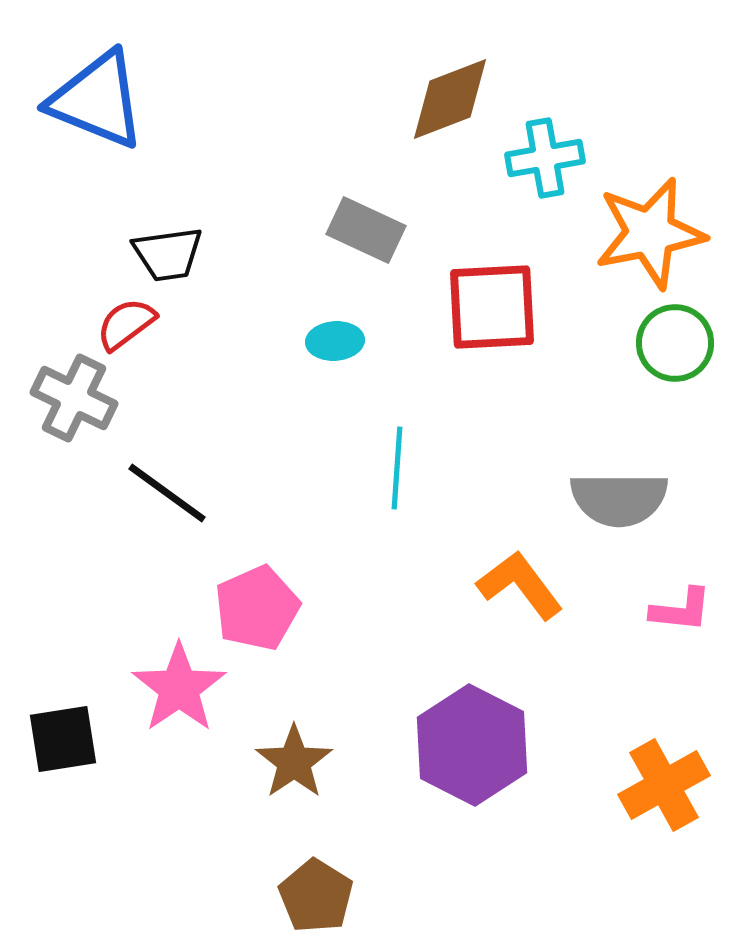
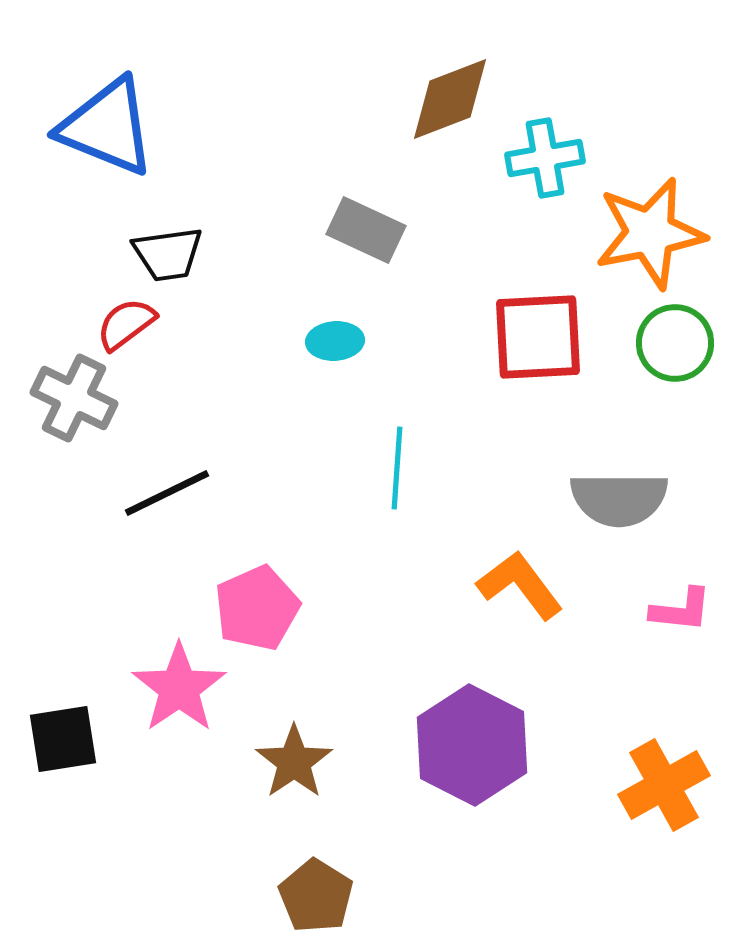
blue triangle: moved 10 px right, 27 px down
red square: moved 46 px right, 30 px down
black line: rotated 62 degrees counterclockwise
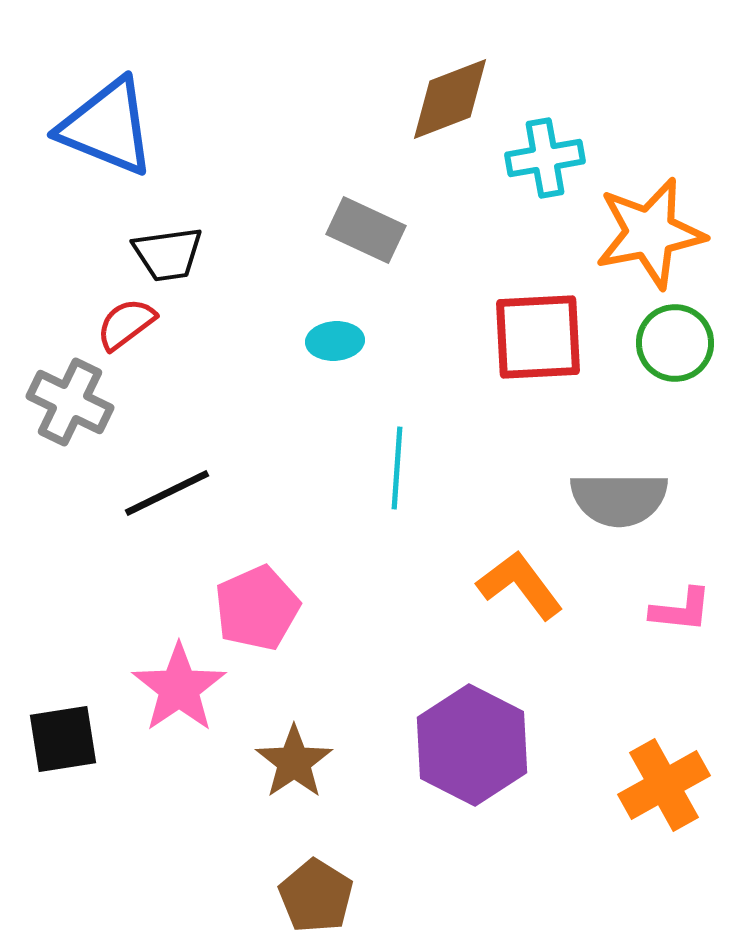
gray cross: moved 4 px left, 4 px down
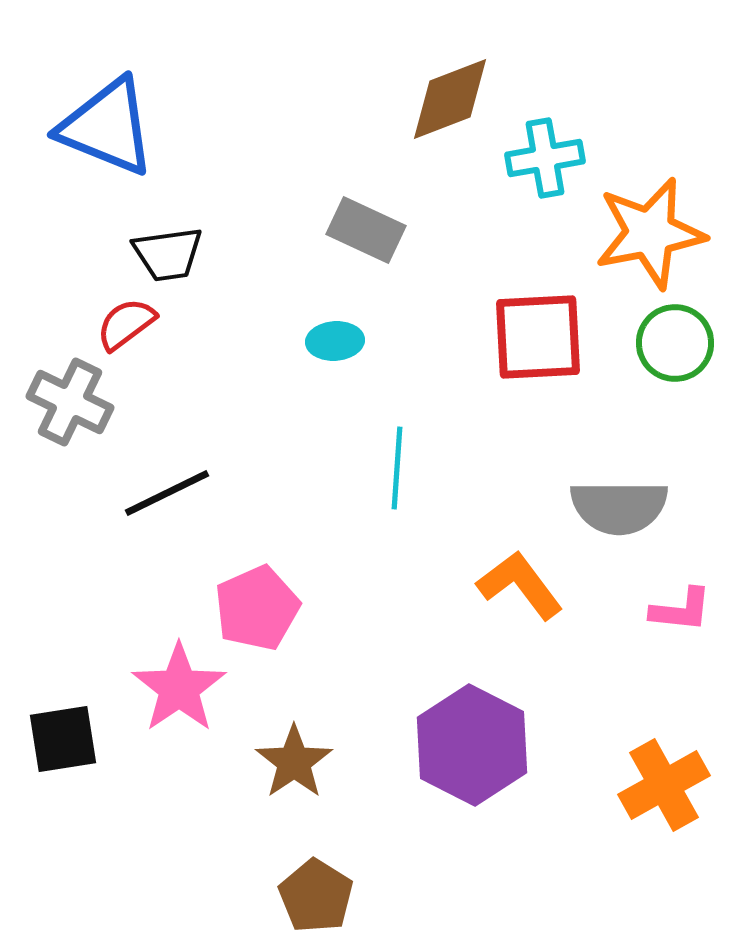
gray semicircle: moved 8 px down
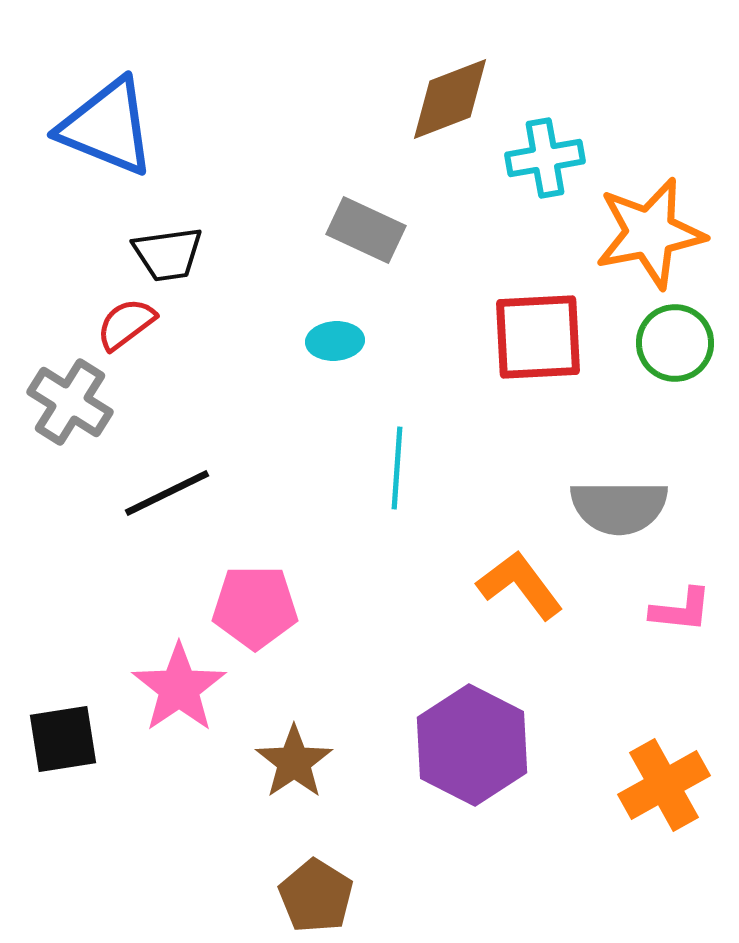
gray cross: rotated 6 degrees clockwise
pink pentagon: moved 2 px left, 1 px up; rotated 24 degrees clockwise
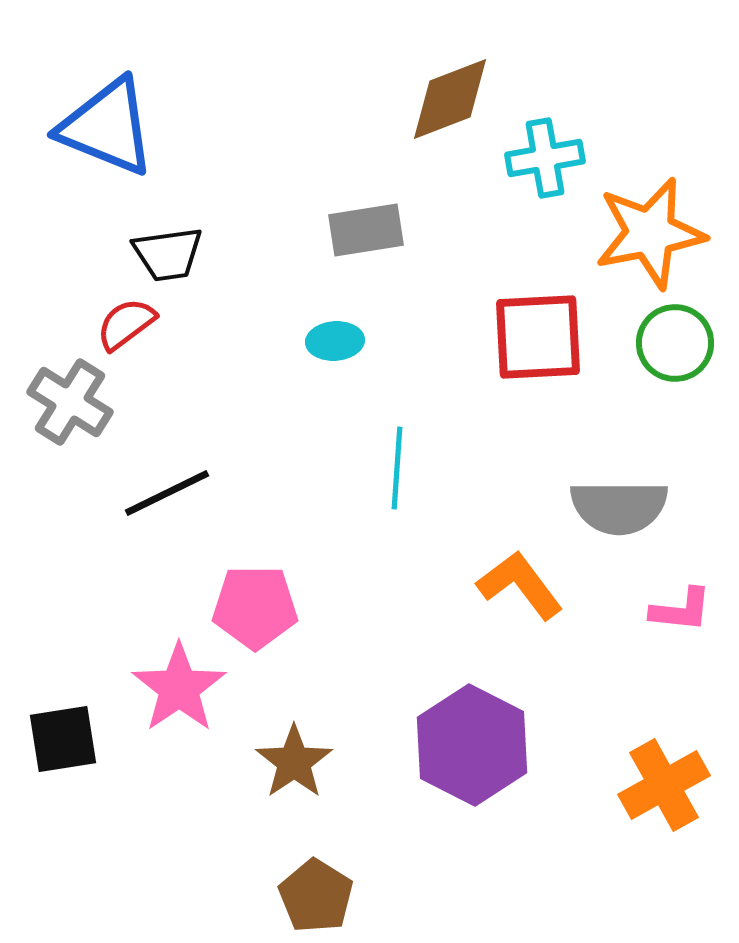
gray rectangle: rotated 34 degrees counterclockwise
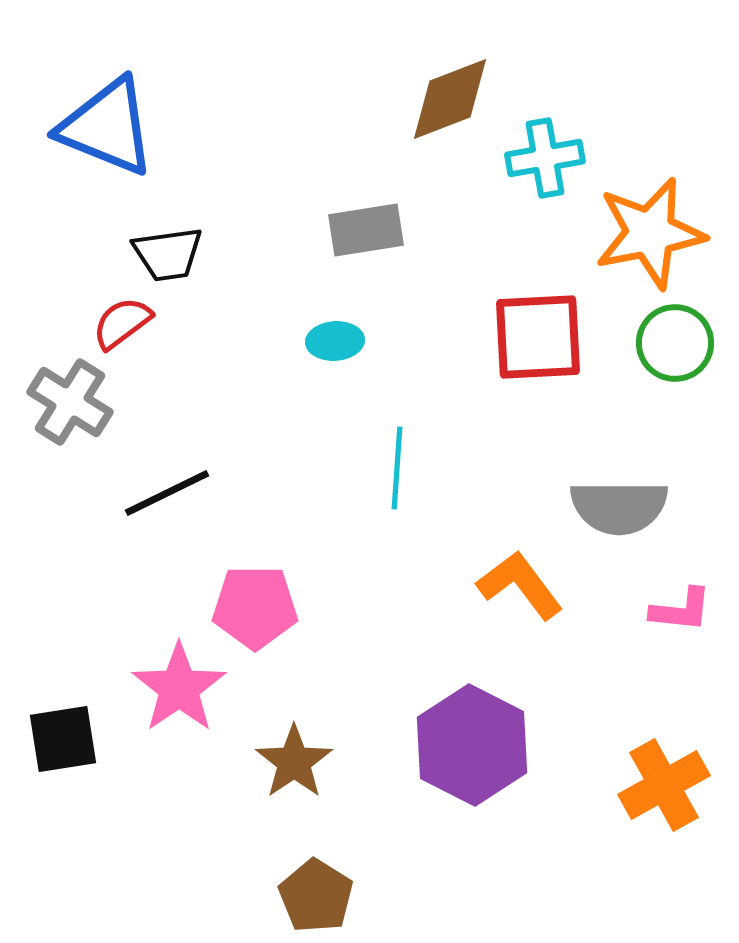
red semicircle: moved 4 px left, 1 px up
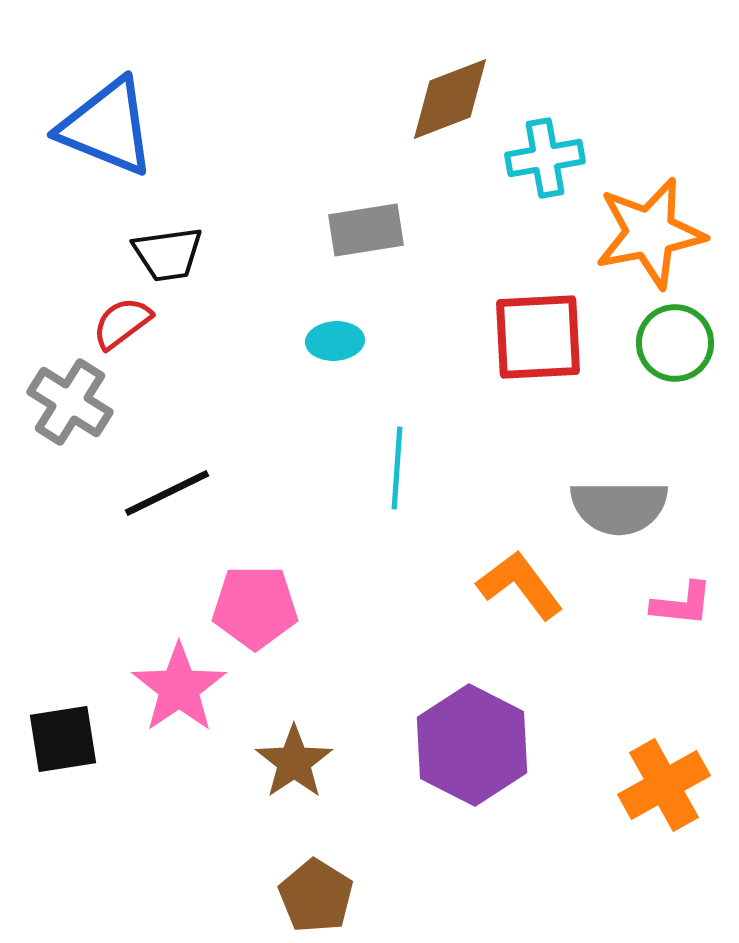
pink L-shape: moved 1 px right, 6 px up
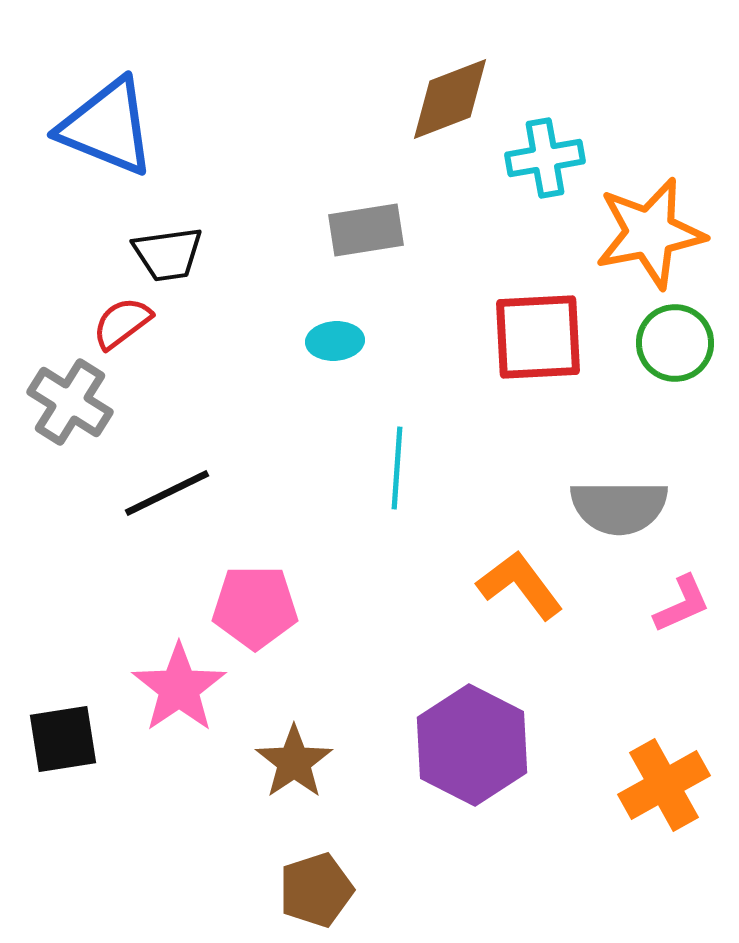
pink L-shape: rotated 30 degrees counterclockwise
brown pentagon: moved 6 px up; rotated 22 degrees clockwise
